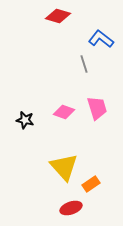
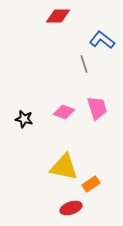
red diamond: rotated 15 degrees counterclockwise
blue L-shape: moved 1 px right, 1 px down
black star: moved 1 px left, 1 px up
yellow triangle: rotated 36 degrees counterclockwise
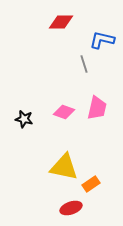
red diamond: moved 3 px right, 6 px down
blue L-shape: rotated 25 degrees counterclockwise
pink trapezoid: rotated 30 degrees clockwise
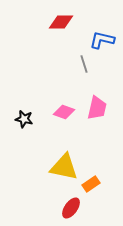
red ellipse: rotated 35 degrees counterclockwise
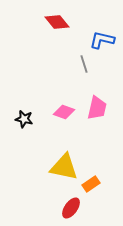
red diamond: moved 4 px left; rotated 50 degrees clockwise
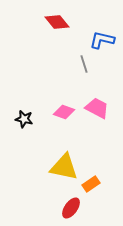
pink trapezoid: rotated 75 degrees counterclockwise
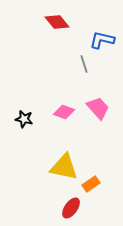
pink trapezoid: moved 1 px right; rotated 20 degrees clockwise
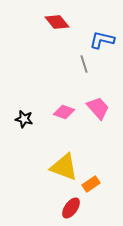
yellow triangle: rotated 8 degrees clockwise
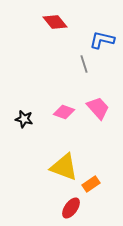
red diamond: moved 2 px left
